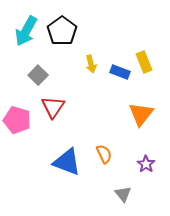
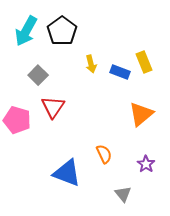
orange triangle: rotated 12 degrees clockwise
blue triangle: moved 11 px down
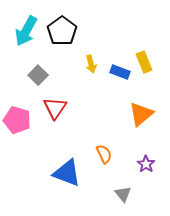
red triangle: moved 2 px right, 1 px down
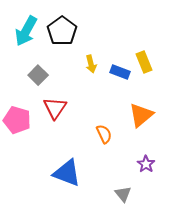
orange triangle: moved 1 px down
orange semicircle: moved 20 px up
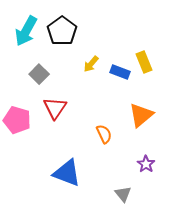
yellow arrow: rotated 54 degrees clockwise
gray square: moved 1 px right, 1 px up
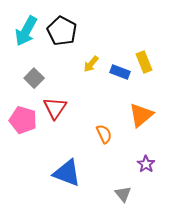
black pentagon: rotated 8 degrees counterclockwise
gray square: moved 5 px left, 4 px down
pink pentagon: moved 6 px right
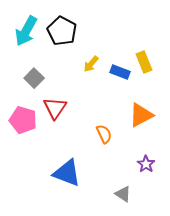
orange triangle: rotated 12 degrees clockwise
gray triangle: rotated 18 degrees counterclockwise
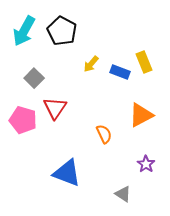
cyan arrow: moved 2 px left
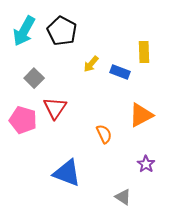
yellow rectangle: moved 10 px up; rotated 20 degrees clockwise
gray triangle: moved 3 px down
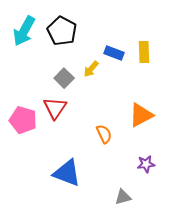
yellow arrow: moved 5 px down
blue rectangle: moved 6 px left, 19 px up
gray square: moved 30 px right
purple star: rotated 30 degrees clockwise
gray triangle: rotated 48 degrees counterclockwise
